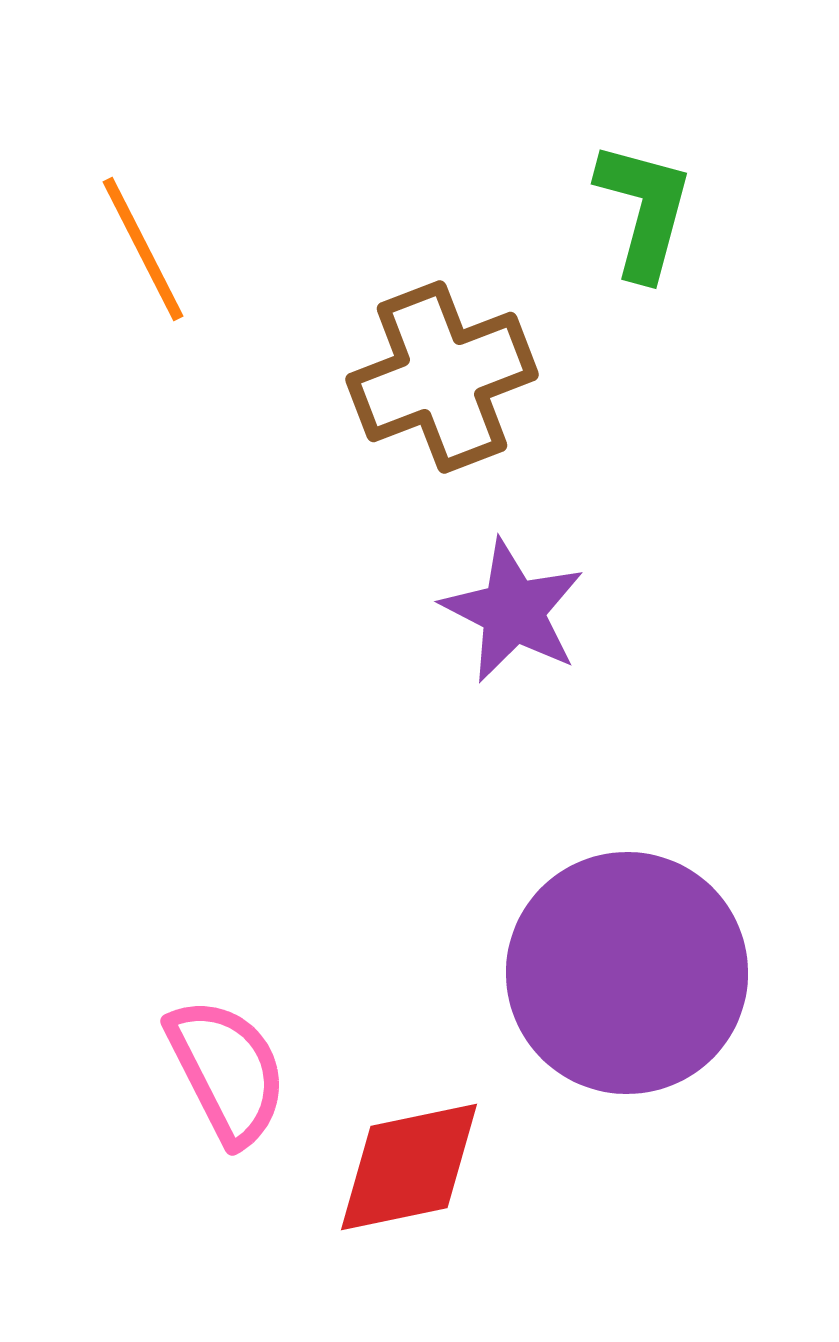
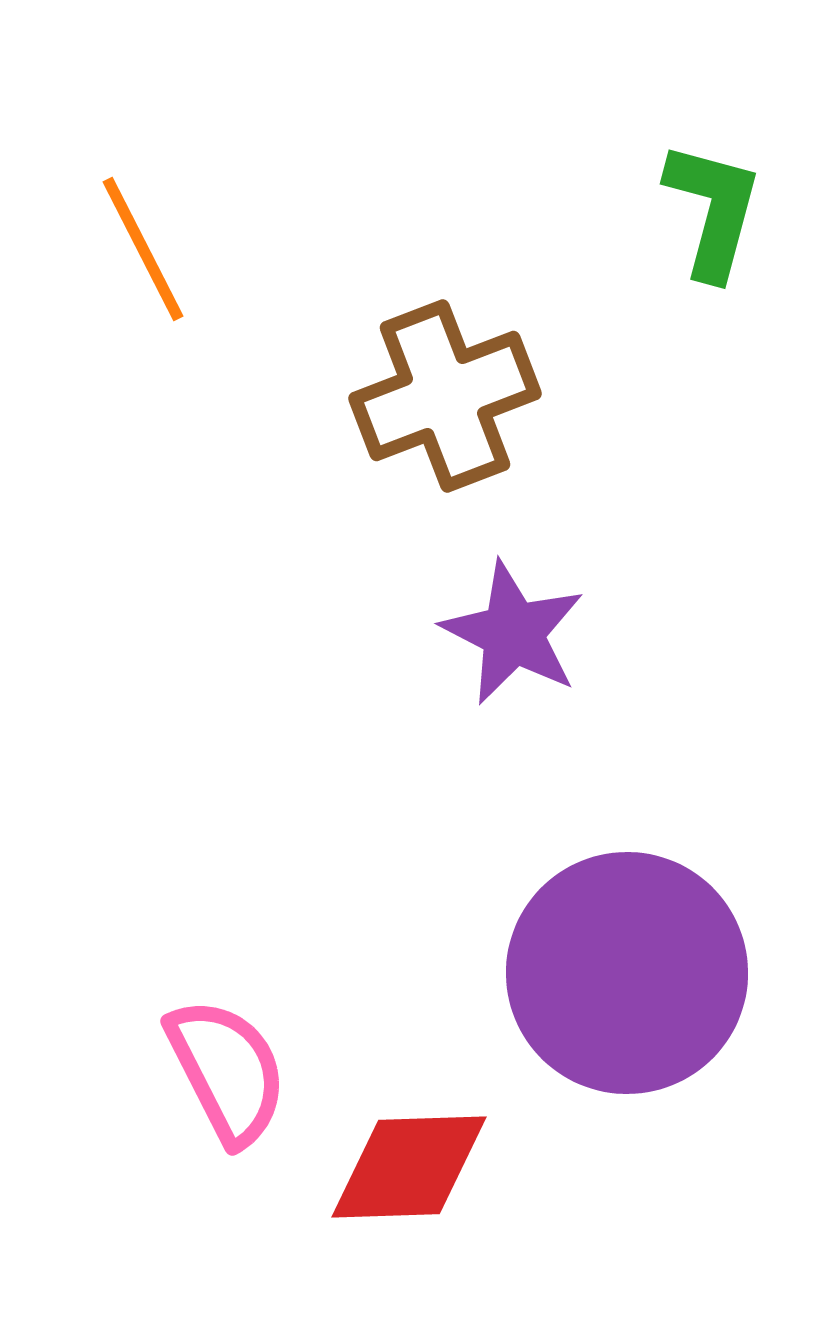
green L-shape: moved 69 px right
brown cross: moved 3 px right, 19 px down
purple star: moved 22 px down
red diamond: rotated 10 degrees clockwise
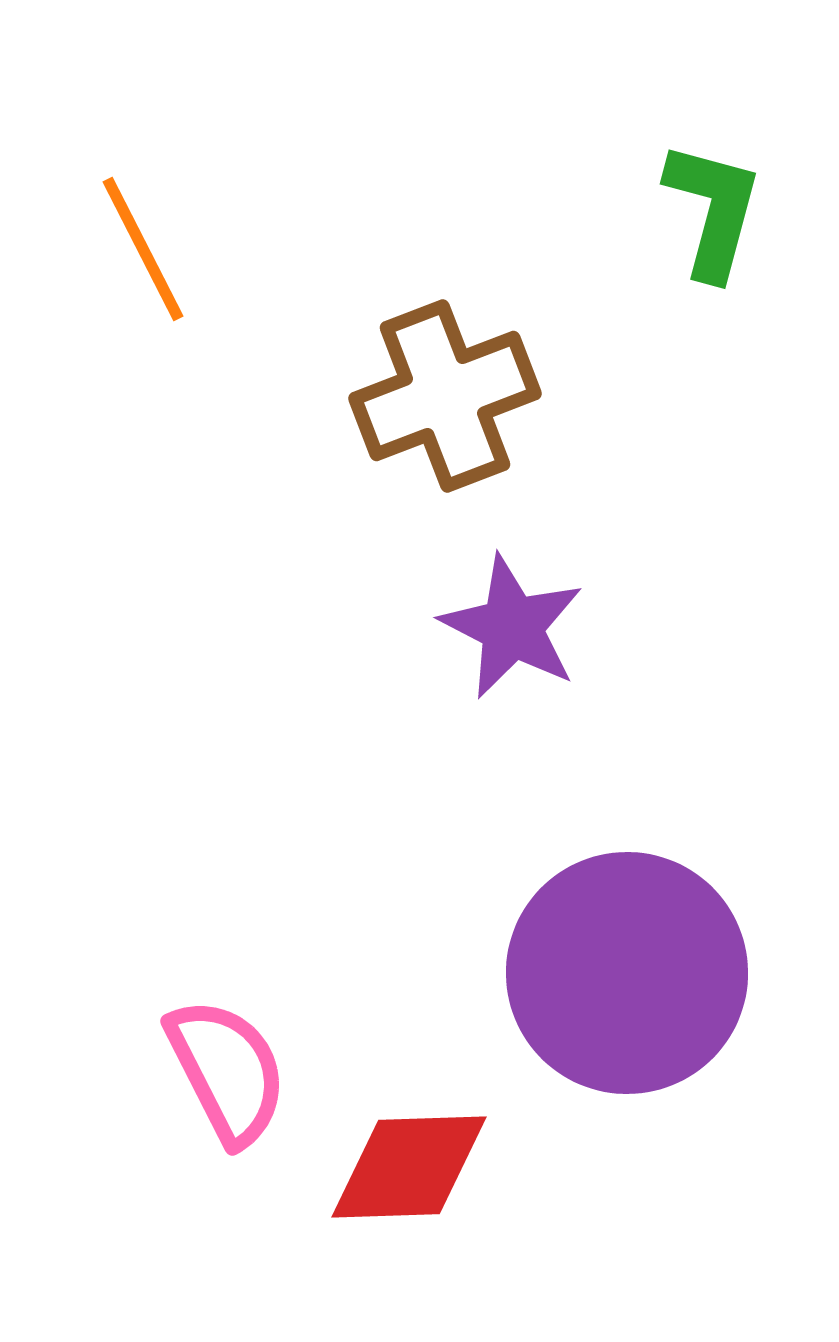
purple star: moved 1 px left, 6 px up
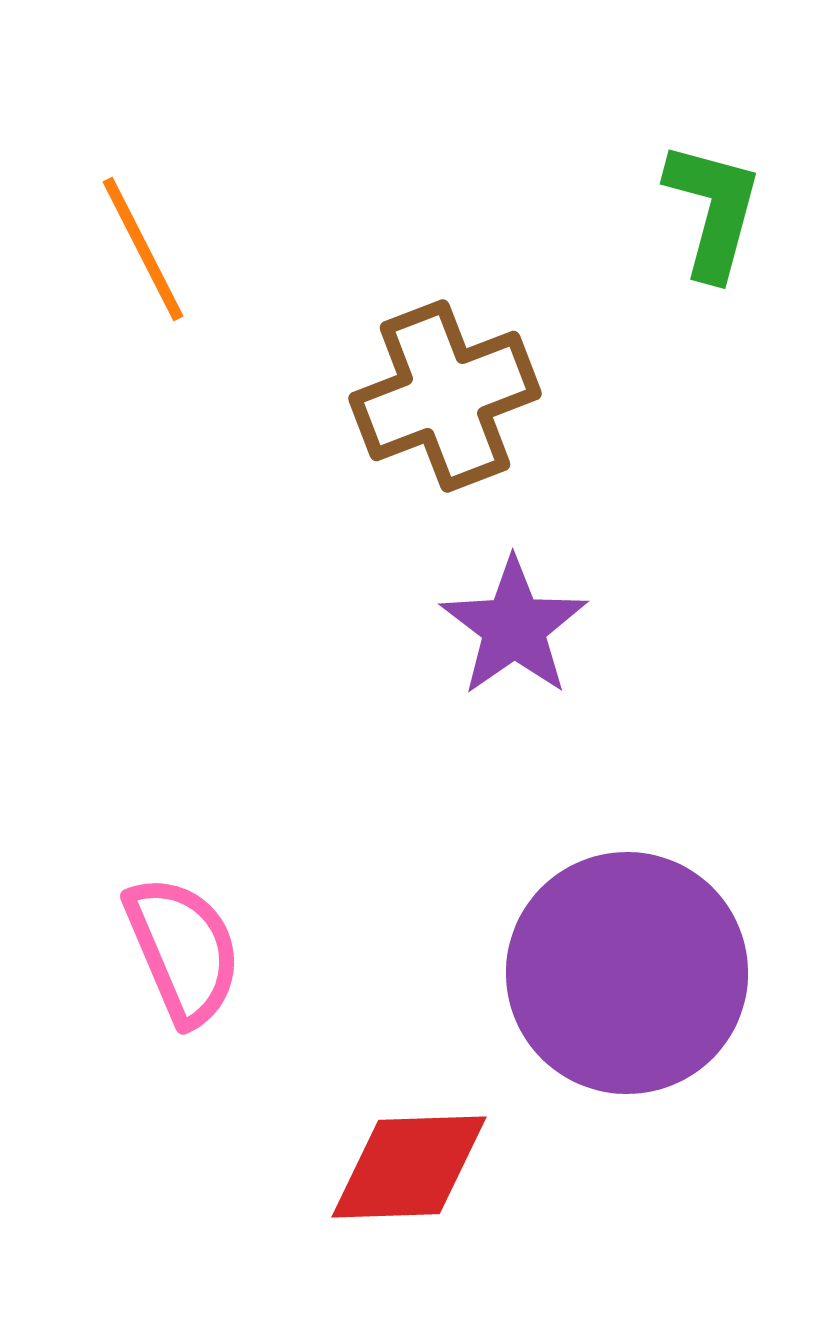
purple star: moved 2 px right; rotated 10 degrees clockwise
pink semicircle: moved 44 px left, 121 px up; rotated 4 degrees clockwise
